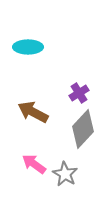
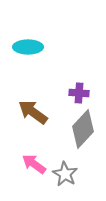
purple cross: rotated 36 degrees clockwise
brown arrow: rotated 8 degrees clockwise
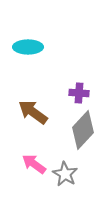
gray diamond: moved 1 px down
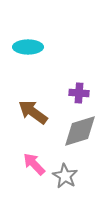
gray diamond: moved 3 px left, 1 px down; rotated 30 degrees clockwise
pink arrow: rotated 10 degrees clockwise
gray star: moved 2 px down
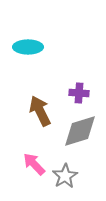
brown arrow: moved 7 px right, 1 px up; rotated 28 degrees clockwise
gray star: rotated 10 degrees clockwise
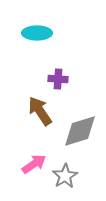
cyan ellipse: moved 9 px right, 14 px up
purple cross: moved 21 px left, 14 px up
brown arrow: rotated 8 degrees counterclockwise
pink arrow: rotated 100 degrees clockwise
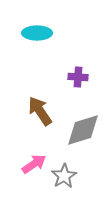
purple cross: moved 20 px right, 2 px up
gray diamond: moved 3 px right, 1 px up
gray star: moved 1 px left
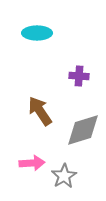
purple cross: moved 1 px right, 1 px up
pink arrow: moved 2 px left, 1 px up; rotated 30 degrees clockwise
